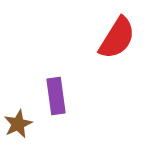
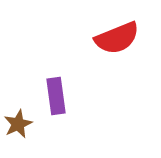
red semicircle: rotated 36 degrees clockwise
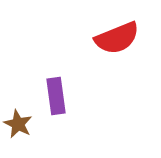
brown star: rotated 20 degrees counterclockwise
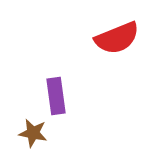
brown star: moved 15 px right, 9 px down; rotated 16 degrees counterclockwise
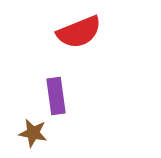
red semicircle: moved 38 px left, 6 px up
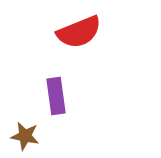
brown star: moved 8 px left, 3 px down
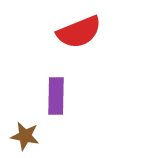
purple rectangle: rotated 9 degrees clockwise
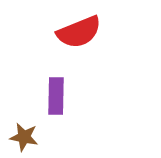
brown star: moved 1 px left, 1 px down
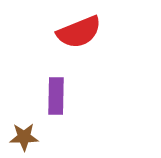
brown star: rotated 12 degrees counterclockwise
